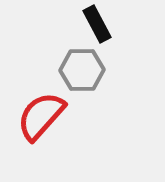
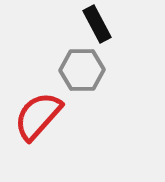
red semicircle: moved 3 px left
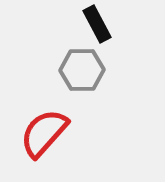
red semicircle: moved 6 px right, 17 px down
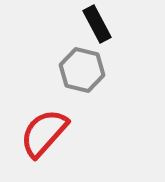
gray hexagon: rotated 15 degrees clockwise
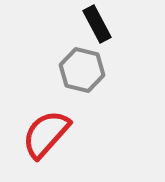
red semicircle: moved 2 px right, 1 px down
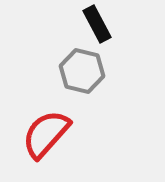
gray hexagon: moved 1 px down
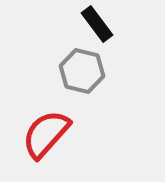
black rectangle: rotated 9 degrees counterclockwise
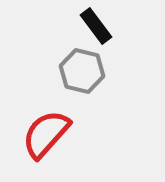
black rectangle: moved 1 px left, 2 px down
